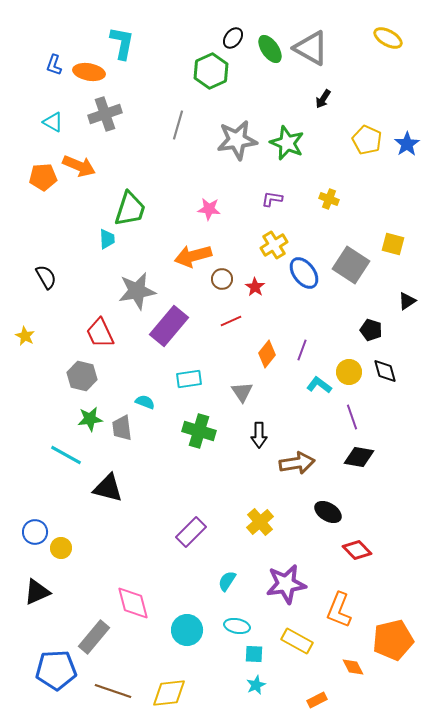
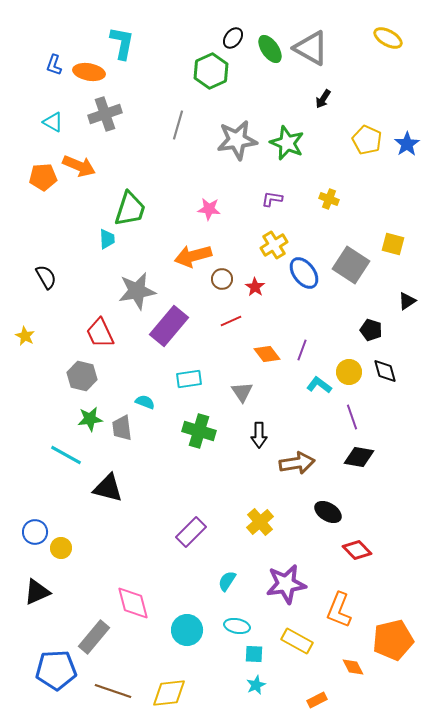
orange diamond at (267, 354): rotated 76 degrees counterclockwise
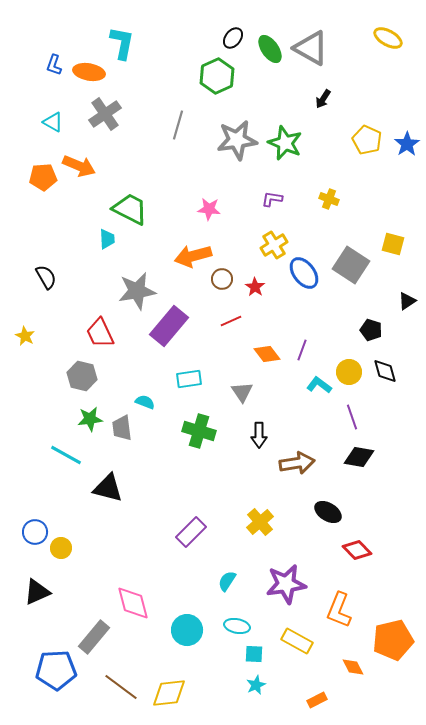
green hexagon at (211, 71): moved 6 px right, 5 px down
gray cross at (105, 114): rotated 16 degrees counterclockwise
green star at (287, 143): moved 2 px left
green trapezoid at (130, 209): rotated 81 degrees counterclockwise
brown line at (113, 691): moved 8 px right, 4 px up; rotated 18 degrees clockwise
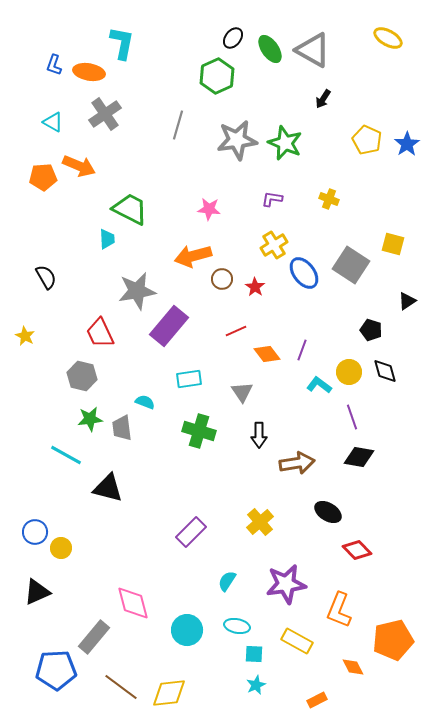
gray triangle at (311, 48): moved 2 px right, 2 px down
red line at (231, 321): moved 5 px right, 10 px down
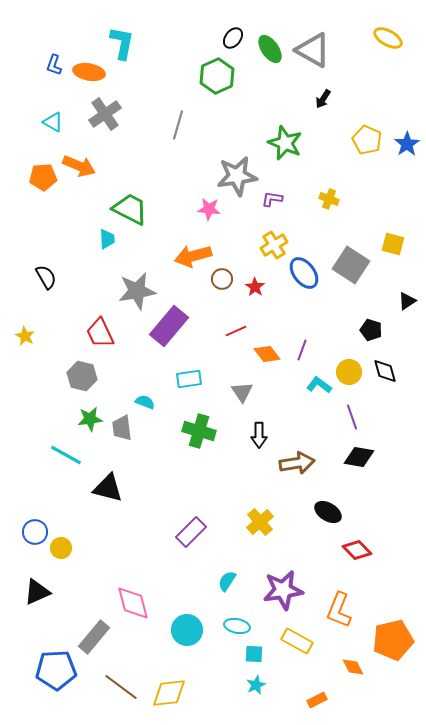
gray star at (237, 140): moved 36 px down
purple star at (286, 584): moved 3 px left, 6 px down
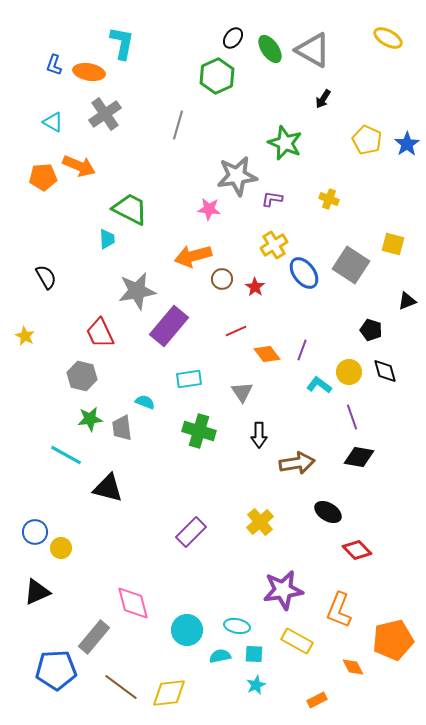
black triangle at (407, 301): rotated 12 degrees clockwise
cyan semicircle at (227, 581): moved 7 px left, 75 px down; rotated 45 degrees clockwise
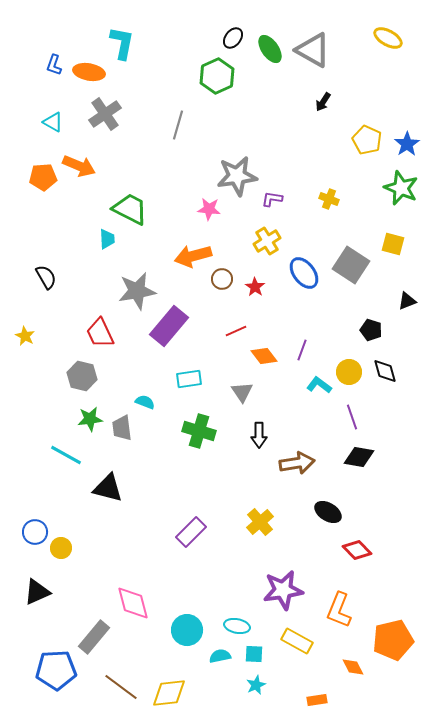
black arrow at (323, 99): moved 3 px down
green star at (285, 143): moved 116 px right, 45 px down
yellow cross at (274, 245): moved 7 px left, 4 px up
orange diamond at (267, 354): moved 3 px left, 2 px down
orange rectangle at (317, 700): rotated 18 degrees clockwise
